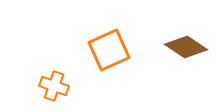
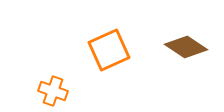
orange cross: moved 1 px left, 5 px down
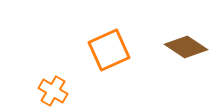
orange cross: rotated 12 degrees clockwise
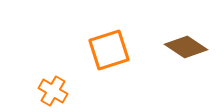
orange square: rotated 6 degrees clockwise
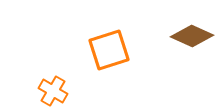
brown diamond: moved 6 px right, 11 px up; rotated 9 degrees counterclockwise
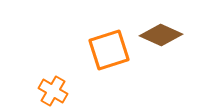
brown diamond: moved 31 px left, 1 px up
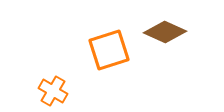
brown diamond: moved 4 px right, 3 px up
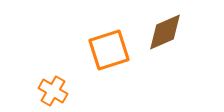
brown diamond: rotated 48 degrees counterclockwise
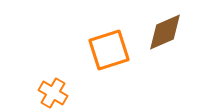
orange cross: moved 2 px down
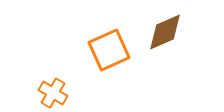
orange square: rotated 6 degrees counterclockwise
